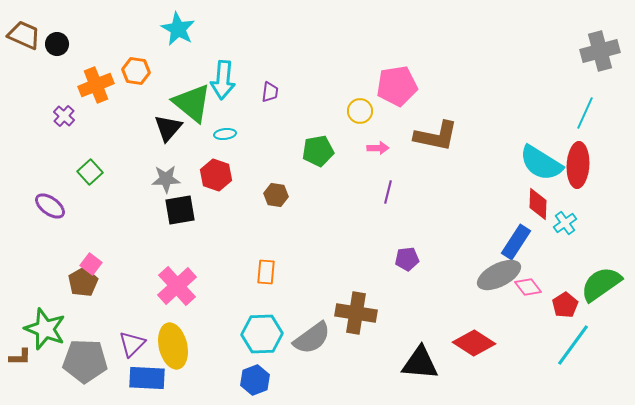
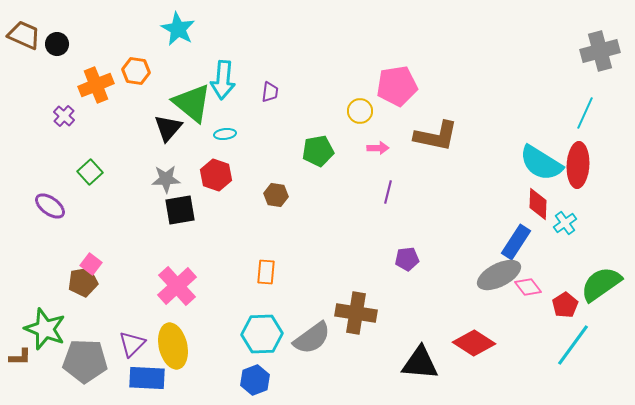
brown pentagon at (83, 282): rotated 20 degrees clockwise
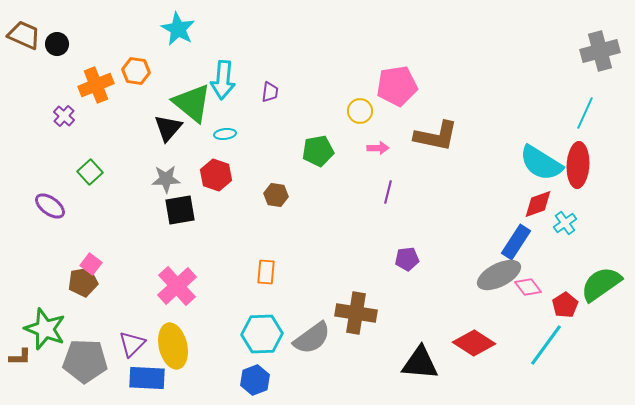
red diamond at (538, 204): rotated 68 degrees clockwise
cyan line at (573, 345): moved 27 px left
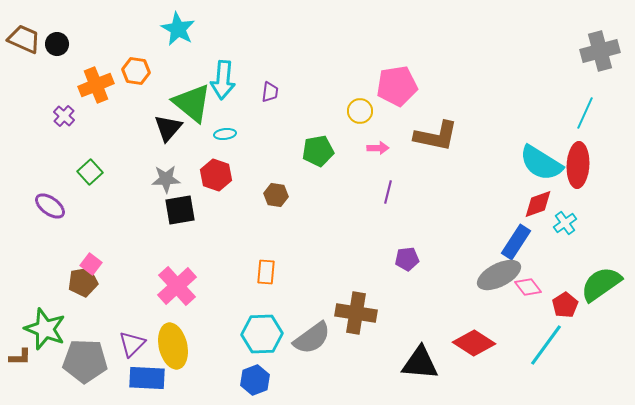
brown trapezoid at (24, 35): moved 4 px down
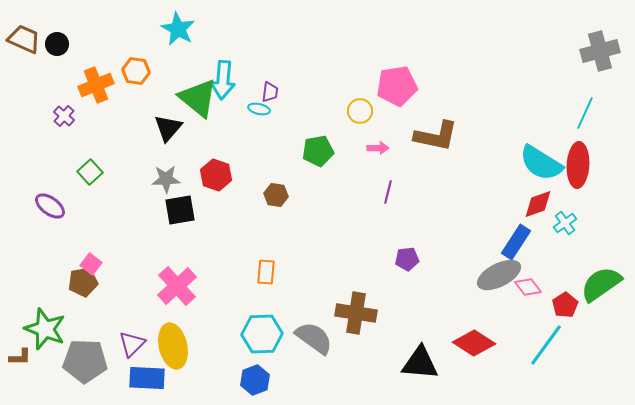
green triangle at (192, 103): moved 6 px right, 5 px up
cyan ellipse at (225, 134): moved 34 px right, 25 px up; rotated 20 degrees clockwise
gray semicircle at (312, 338): moved 2 px right; rotated 108 degrees counterclockwise
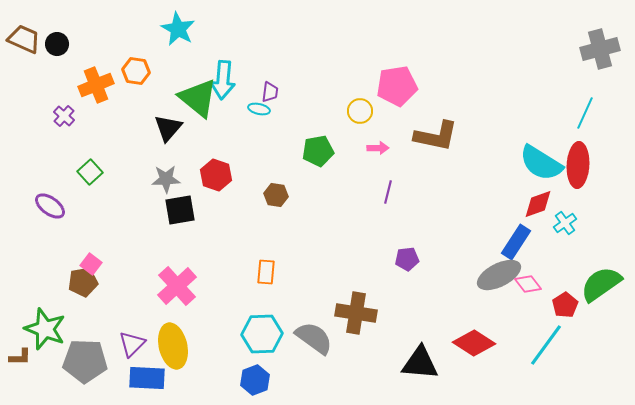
gray cross at (600, 51): moved 2 px up
pink diamond at (528, 287): moved 3 px up
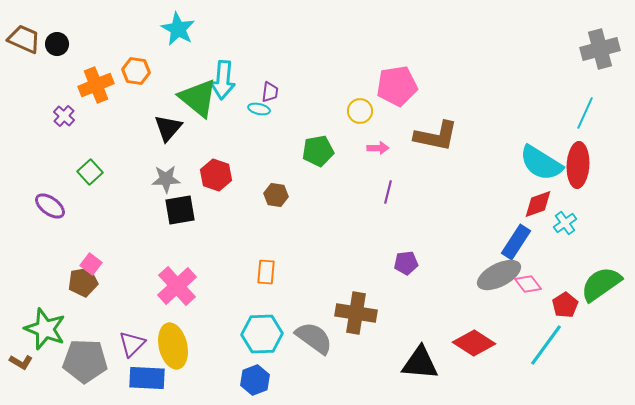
purple pentagon at (407, 259): moved 1 px left, 4 px down
brown L-shape at (20, 357): moved 1 px right, 5 px down; rotated 30 degrees clockwise
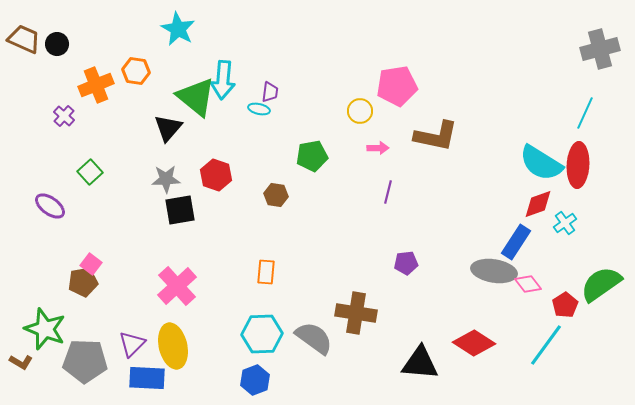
green triangle at (198, 98): moved 2 px left, 1 px up
green pentagon at (318, 151): moved 6 px left, 5 px down
gray ellipse at (499, 275): moved 5 px left, 4 px up; rotated 36 degrees clockwise
